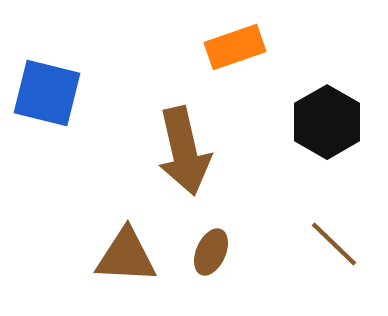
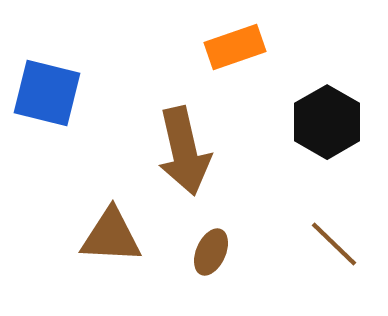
brown triangle: moved 15 px left, 20 px up
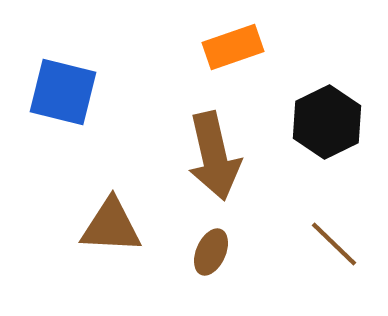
orange rectangle: moved 2 px left
blue square: moved 16 px right, 1 px up
black hexagon: rotated 4 degrees clockwise
brown arrow: moved 30 px right, 5 px down
brown triangle: moved 10 px up
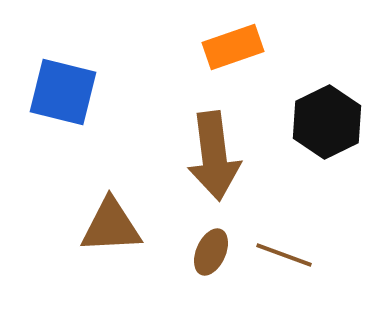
brown arrow: rotated 6 degrees clockwise
brown triangle: rotated 6 degrees counterclockwise
brown line: moved 50 px left, 11 px down; rotated 24 degrees counterclockwise
